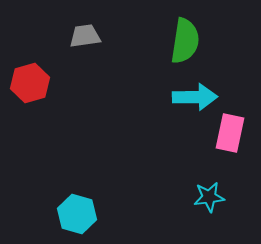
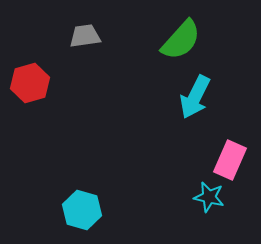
green semicircle: moved 4 px left, 1 px up; rotated 33 degrees clockwise
cyan arrow: rotated 117 degrees clockwise
pink rectangle: moved 27 px down; rotated 12 degrees clockwise
cyan star: rotated 20 degrees clockwise
cyan hexagon: moved 5 px right, 4 px up
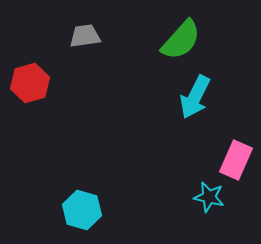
pink rectangle: moved 6 px right
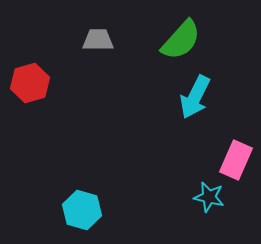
gray trapezoid: moved 13 px right, 4 px down; rotated 8 degrees clockwise
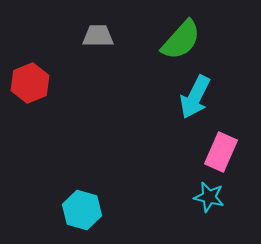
gray trapezoid: moved 4 px up
red hexagon: rotated 6 degrees counterclockwise
pink rectangle: moved 15 px left, 8 px up
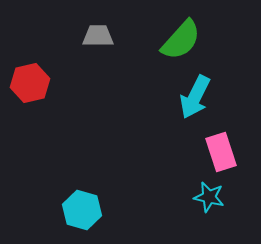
red hexagon: rotated 9 degrees clockwise
pink rectangle: rotated 42 degrees counterclockwise
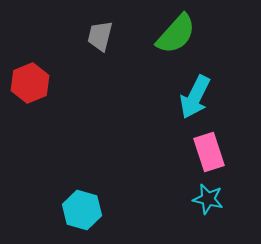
gray trapezoid: moved 2 px right; rotated 76 degrees counterclockwise
green semicircle: moved 5 px left, 6 px up
red hexagon: rotated 9 degrees counterclockwise
pink rectangle: moved 12 px left
cyan star: moved 1 px left, 2 px down
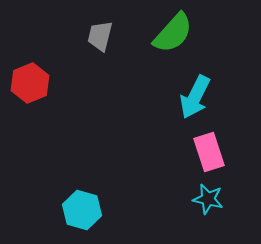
green semicircle: moved 3 px left, 1 px up
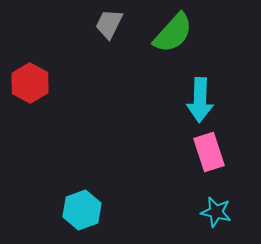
gray trapezoid: moved 9 px right, 12 px up; rotated 12 degrees clockwise
red hexagon: rotated 9 degrees counterclockwise
cyan arrow: moved 5 px right, 3 px down; rotated 24 degrees counterclockwise
cyan star: moved 8 px right, 13 px down
cyan hexagon: rotated 24 degrees clockwise
